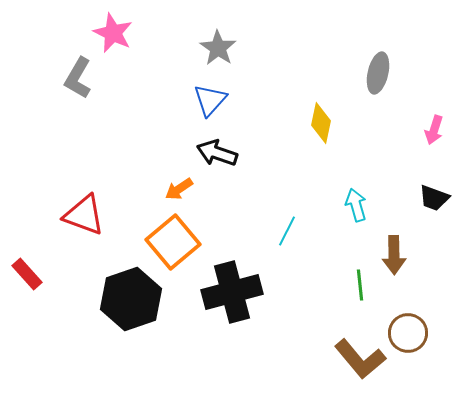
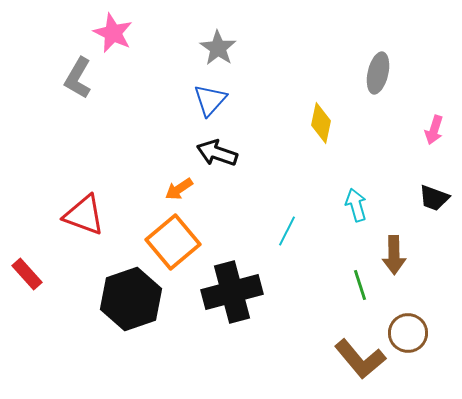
green line: rotated 12 degrees counterclockwise
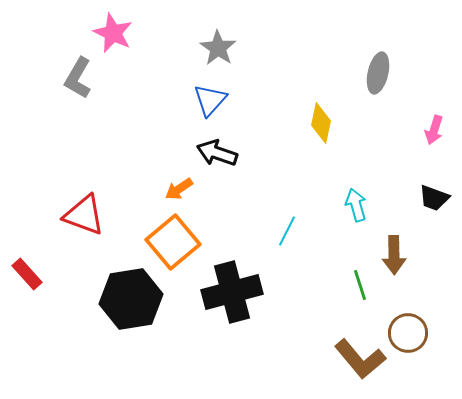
black hexagon: rotated 10 degrees clockwise
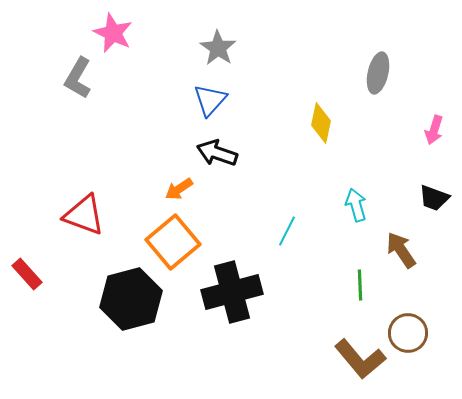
brown arrow: moved 7 px right, 5 px up; rotated 147 degrees clockwise
green line: rotated 16 degrees clockwise
black hexagon: rotated 6 degrees counterclockwise
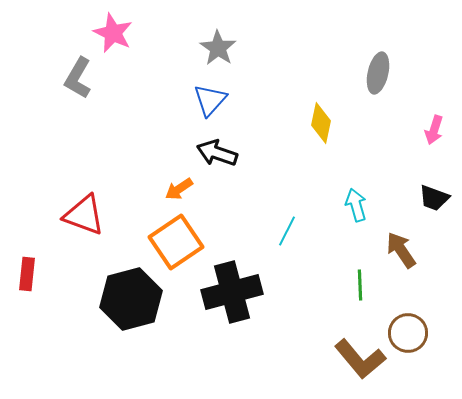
orange square: moved 3 px right; rotated 6 degrees clockwise
red rectangle: rotated 48 degrees clockwise
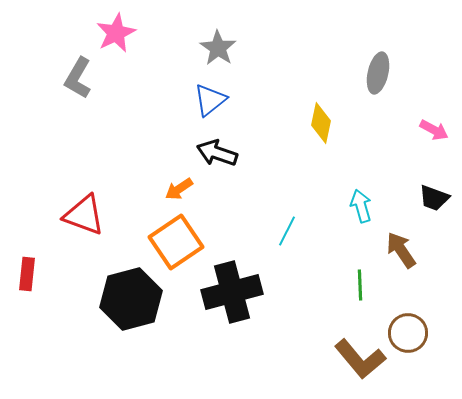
pink star: moved 3 px right; rotated 21 degrees clockwise
blue triangle: rotated 9 degrees clockwise
pink arrow: rotated 80 degrees counterclockwise
cyan arrow: moved 5 px right, 1 px down
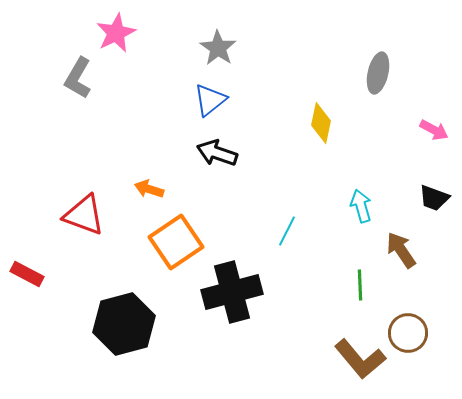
orange arrow: moved 30 px left; rotated 52 degrees clockwise
red rectangle: rotated 68 degrees counterclockwise
black hexagon: moved 7 px left, 25 px down
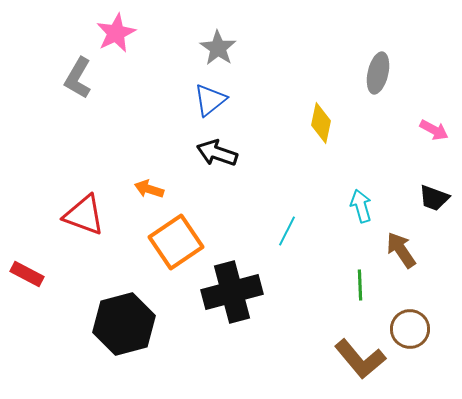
brown circle: moved 2 px right, 4 px up
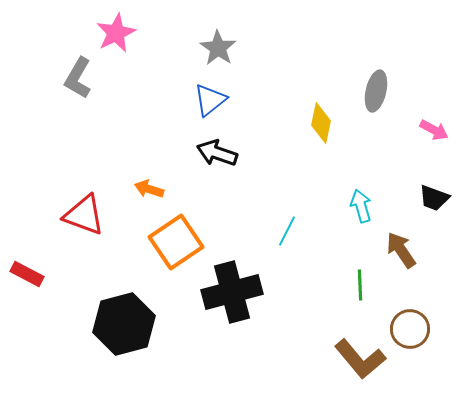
gray ellipse: moved 2 px left, 18 px down
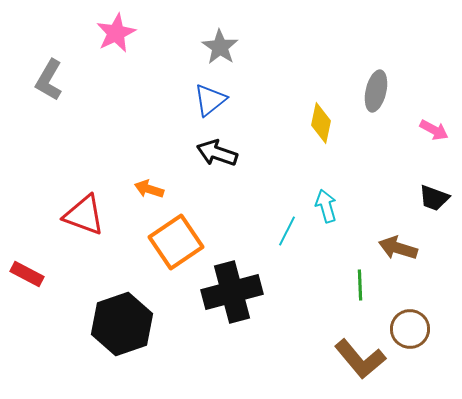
gray star: moved 2 px right, 1 px up
gray L-shape: moved 29 px left, 2 px down
cyan arrow: moved 35 px left
brown arrow: moved 3 px left, 2 px up; rotated 39 degrees counterclockwise
black hexagon: moved 2 px left; rotated 4 degrees counterclockwise
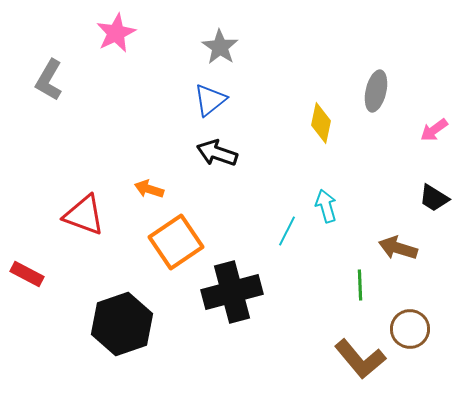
pink arrow: rotated 116 degrees clockwise
black trapezoid: rotated 12 degrees clockwise
